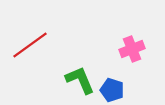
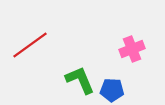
blue pentagon: rotated 15 degrees counterclockwise
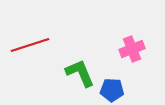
red line: rotated 18 degrees clockwise
green L-shape: moved 7 px up
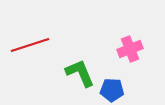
pink cross: moved 2 px left
